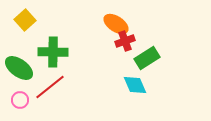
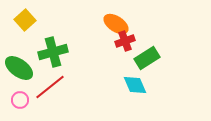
green cross: rotated 16 degrees counterclockwise
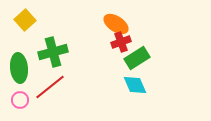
red cross: moved 4 px left, 1 px down
green rectangle: moved 10 px left
green ellipse: rotated 48 degrees clockwise
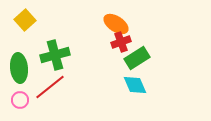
green cross: moved 2 px right, 3 px down
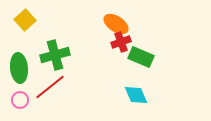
green rectangle: moved 4 px right, 1 px up; rotated 55 degrees clockwise
cyan diamond: moved 1 px right, 10 px down
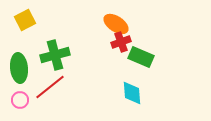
yellow square: rotated 15 degrees clockwise
cyan diamond: moved 4 px left, 2 px up; rotated 20 degrees clockwise
